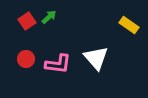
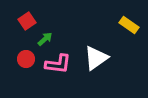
green arrow: moved 4 px left, 22 px down
white triangle: rotated 36 degrees clockwise
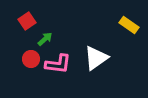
red circle: moved 5 px right
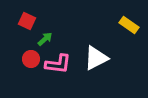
red square: rotated 30 degrees counterclockwise
white triangle: rotated 8 degrees clockwise
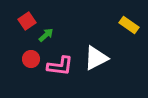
red square: rotated 30 degrees clockwise
green arrow: moved 1 px right, 4 px up
pink L-shape: moved 2 px right, 2 px down
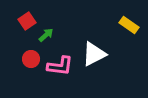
white triangle: moved 2 px left, 4 px up
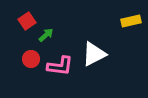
yellow rectangle: moved 2 px right, 4 px up; rotated 48 degrees counterclockwise
